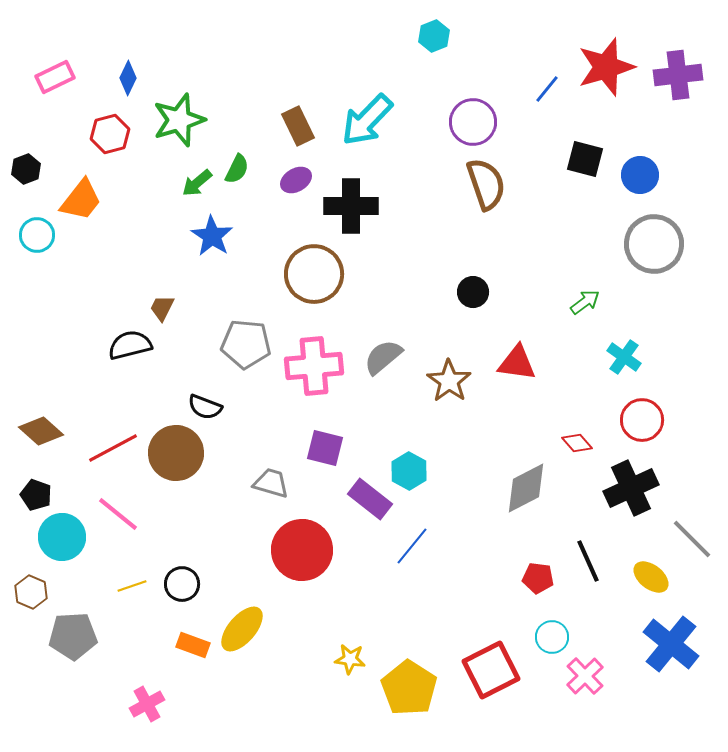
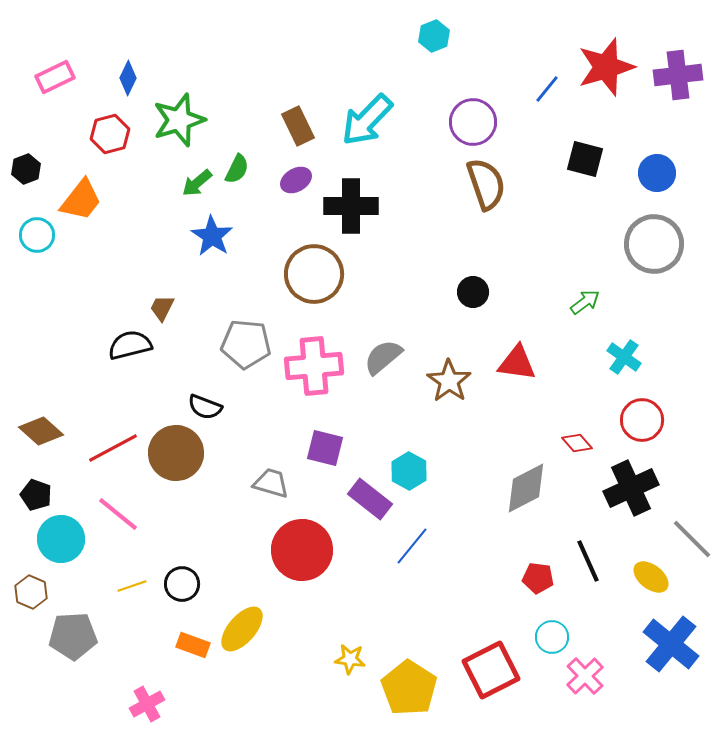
blue circle at (640, 175): moved 17 px right, 2 px up
cyan circle at (62, 537): moved 1 px left, 2 px down
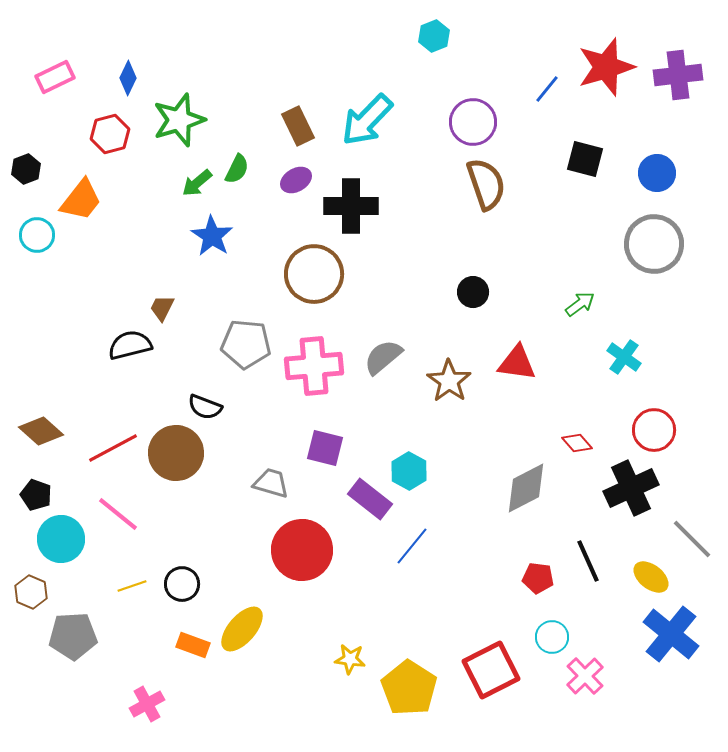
green arrow at (585, 302): moved 5 px left, 2 px down
red circle at (642, 420): moved 12 px right, 10 px down
blue cross at (671, 644): moved 10 px up
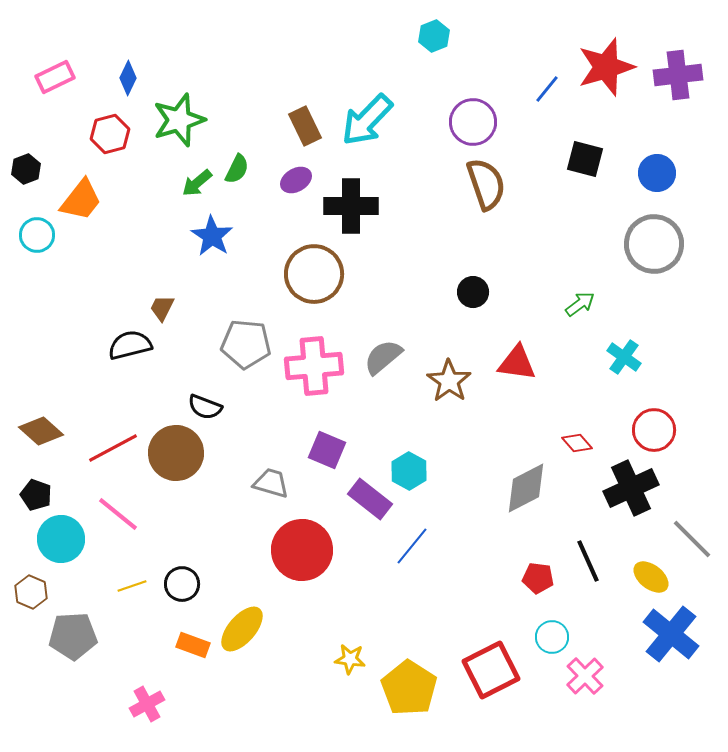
brown rectangle at (298, 126): moved 7 px right
purple square at (325, 448): moved 2 px right, 2 px down; rotated 9 degrees clockwise
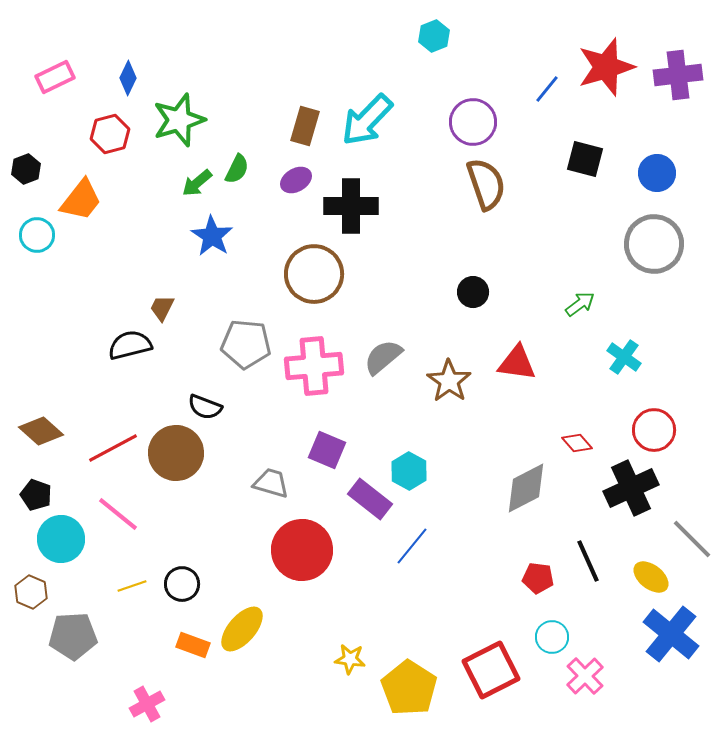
brown rectangle at (305, 126): rotated 42 degrees clockwise
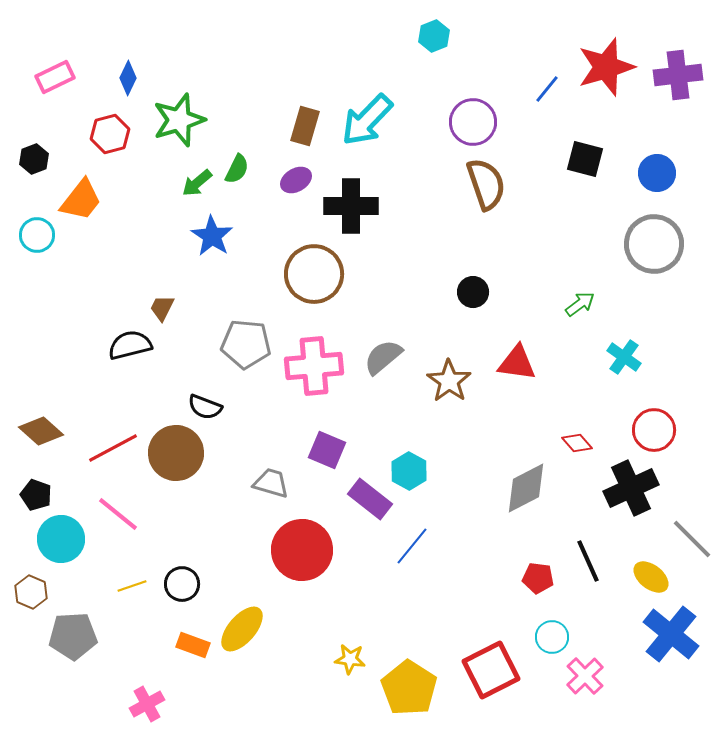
black hexagon at (26, 169): moved 8 px right, 10 px up
